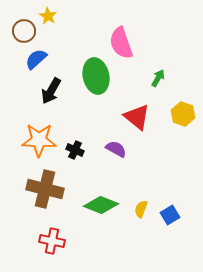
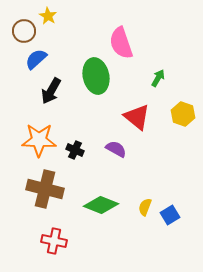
yellow semicircle: moved 4 px right, 2 px up
red cross: moved 2 px right
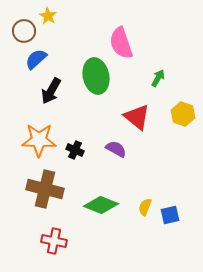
blue square: rotated 18 degrees clockwise
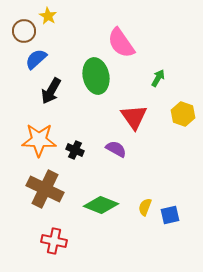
pink semicircle: rotated 16 degrees counterclockwise
red triangle: moved 3 px left; rotated 16 degrees clockwise
brown cross: rotated 12 degrees clockwise
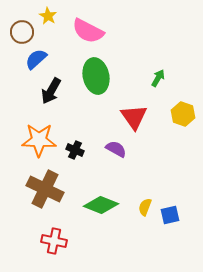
brown circle: moved 2 px left, 1 px down
pink semicircle: moved 33 px left, 12 px up; rotated 28 degrees counterclockwise
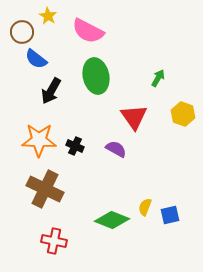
blue semicircle: rotated 100 degrees counterclockwise
black cross: moved 4 px up
green diamond: moved 11 px right, 15 px down
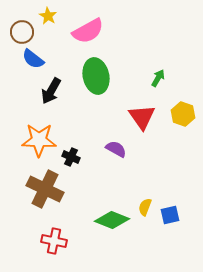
pink semicircle: rotated 56 degrees counterclockwise
blue semicircle: moved 3 px left
red triangle: moved 8 px right
black cross: moved 4 px left, 11 px down
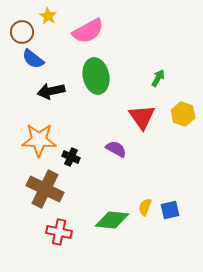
black arrow: rotated 48 degrees clockwise
blue square: moved 5 px up
green diamond: rotated 16 degrees counterclockwise
red cross: moved 5 px right, 9 px up
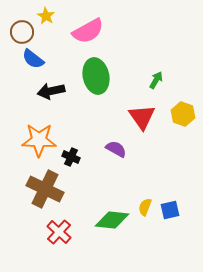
yellow star: moved 2 px left
green arrow: moved 2 px left, 2 px down
red cross: rotated 30 degrees clockwise
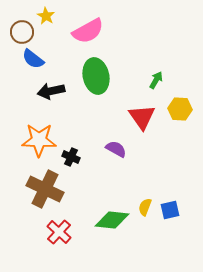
yellow hexagon: moved 3 px left, 5 px up; rotated 15 degrees counterclockwise
